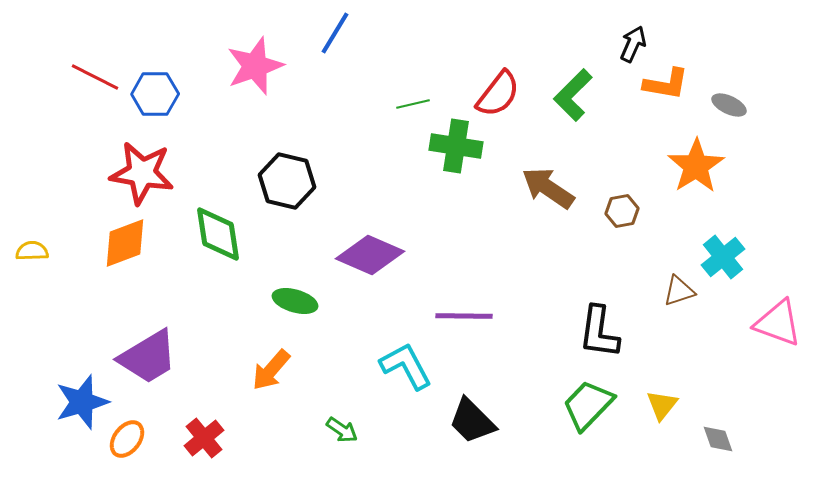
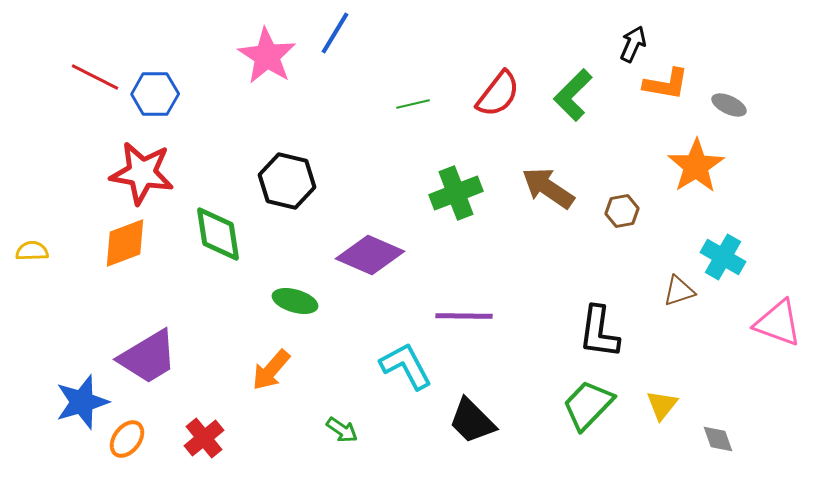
pink star: moved 12 px right, 10 px up; rotated 20 degrees counterclockwise
green cross: moved 47 px down; rotated 30 degrees counterclockwise
cyan cross: rotated 21 degrees counterclockwise
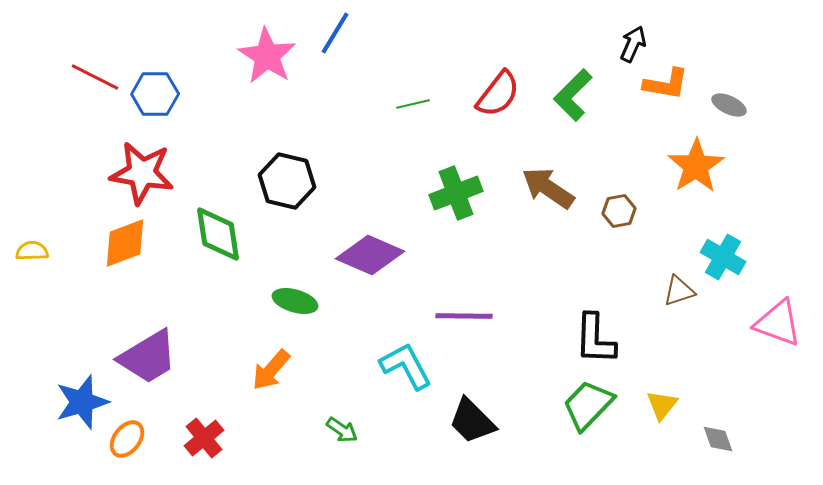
brown hexagon: moved 3 px left
black L-shape: moved 4 px left, 7 px down; rotated 6 degrees counterclockwise
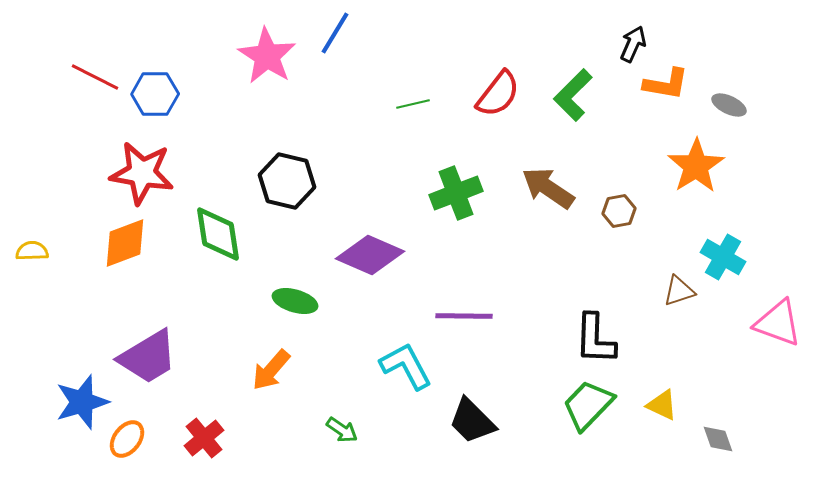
yellow triangle: rotated 44 degrees counterclockwise
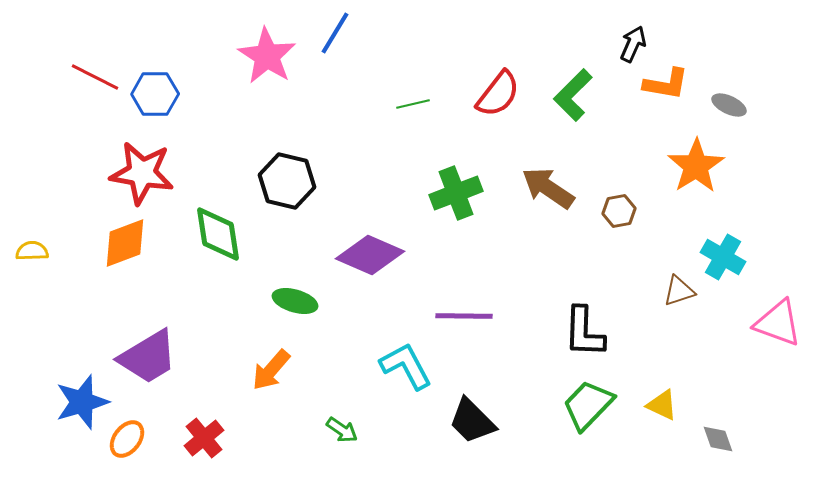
black L-shape: moved 11 px left, 7 px up
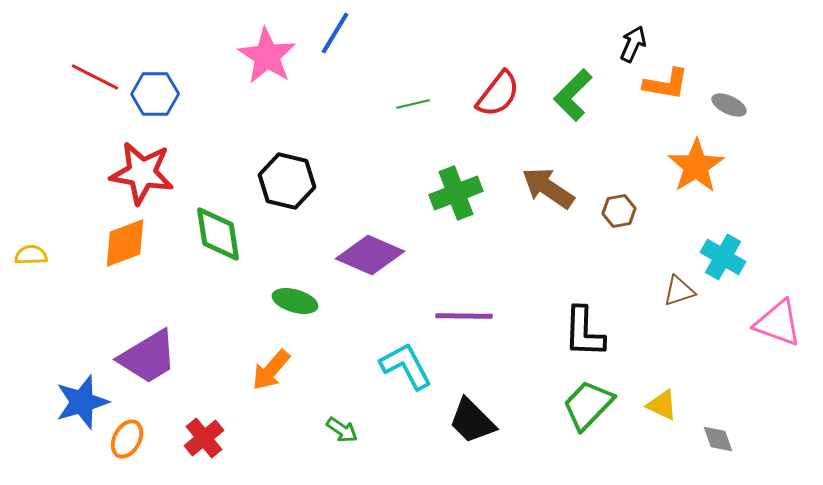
yellow semicircle: moved 1 px left, 4 px down
orange ellipse: rotated 9 degrees counterclockwise
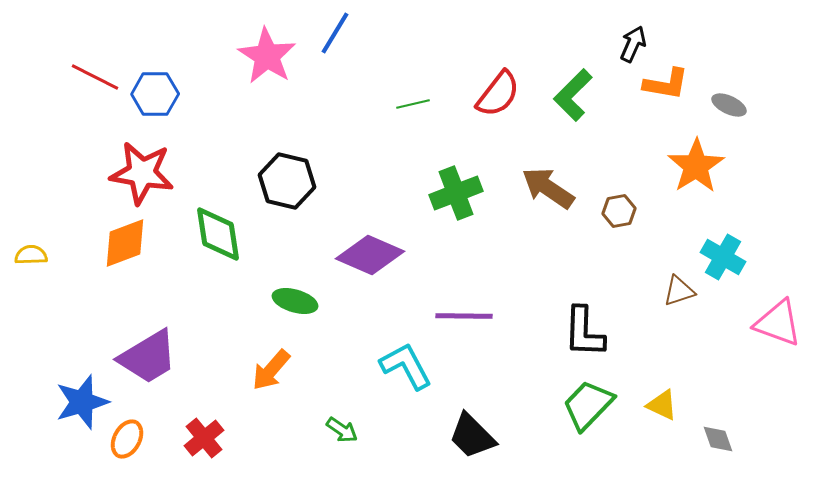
black trapezoid: moved 15 px down
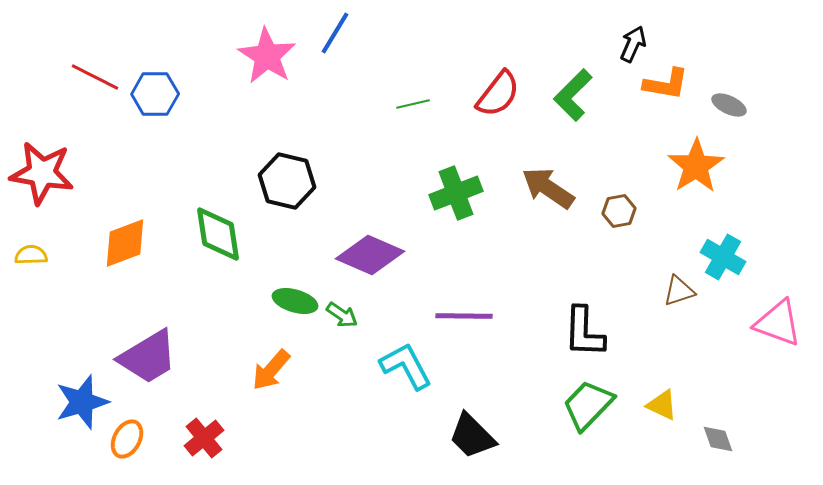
red star: moved 100 px left
green arrow: moved 115 px up
